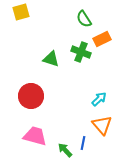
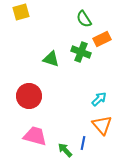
red circle: moved 2 px left
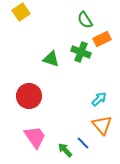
yellow square: rotated 18 degrees counterclockwise
green semicircle: moved 1 px right, 1 px down
pink trapezoid: moved 1 px down; rotated 40 degrees clockwise
blue line: rotated 56 degrees counterclockwise
